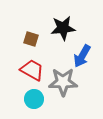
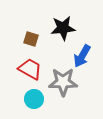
red trapezoid: moved 2 px left, 1 px up
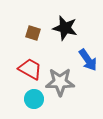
black star: moved 2 px right; rotated 20 degrees clockwise
brown square: moved 2 px right, 6 px up
blue arrow: moved 6 px right, 4 px down; rotated 65 degrees counterclockwise
gray star: moved 3 px left
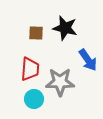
brown square: moved 3 px right; rotated 14 degrees counterclockwise
red trapezoid: rotated 65 degrees clockwise
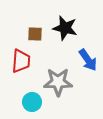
brown square: moved 1 px left, 1 px down
red trapezoid: moved 9 px left, 8 px up
gray star: moved 2 px left
cyan circle: moved 2 px left, 3 px down
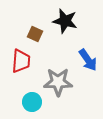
black star: moved 7 px up
brown square: rotated 21 degrees clockwise
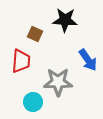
black star: moved 1 px up; rotated 10 degrees counterclockwise
cyan circle: moved 1 px right
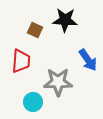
brown square: moved 4 px up
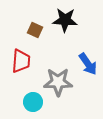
blue arrow: moved 4 px down
